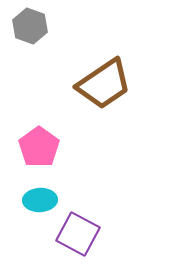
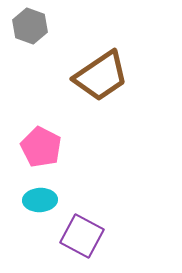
brown trapezoid: moved 3 px left, 8 px up
pink pentagon: moved 2 px right; rotated 9 degrees counterclockwise
purple square: moved 4 px right, 2 px down
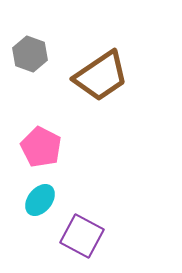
gray hexagon: moved 28 px down
cyan ellipse: rotated 48 degrees counterclockwise
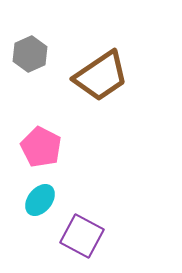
gray hexagon: rotated 16 degrees clockwise
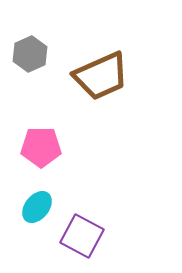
brown trapezoid: rotated 10 degrees clockwise
pink pentagon: rotated 27 degrees counterclockwise
cyan ellipse: moved 3 px left, 7 px down
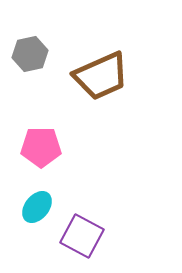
gray hexagon: rotated 12 degrees clockwise
